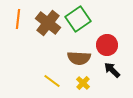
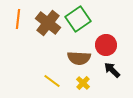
red circle: moved 1 px left
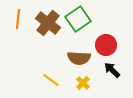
yellow line: moved 1 px left, 1 px up
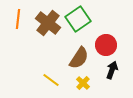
brown semicircle: rotated 60 degrees counterclockwise
black arrow: rotated 66 degrees clockwise
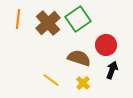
brown cross: rotated 10 degrees clockwise
brown semicircle: rotated 105 degrees counterclockwise
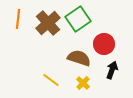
red circle: moved 2 px left, 1 px up
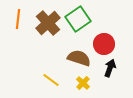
black arrow: moved 2 px left, 2 px up
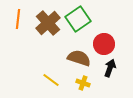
yellow cross: rotated 24 degrees counterclockwise
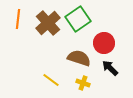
red circle: moved 1 px up
black arrow: rotated 66 degrees counterclockwise
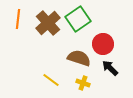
red circle: moved 1 px left, 1 px down
